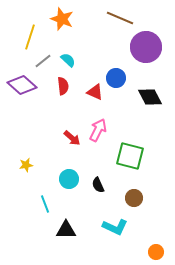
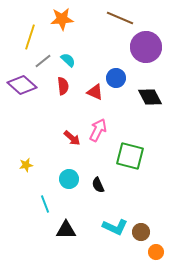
orange star: rotated 25 degrees counterclockwise
brown circle: moved 7 px right, 34 px down
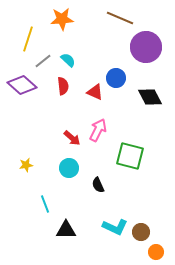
yellow line: moved 2 px left, 2 px down
cyan circle: moved 11 px up
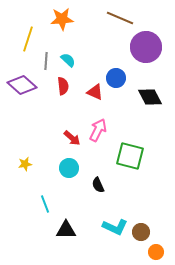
gray line: moved 3 px right; rotated 48 degrees counterclockwise
yellow star: moved 1 px left, 1 px up
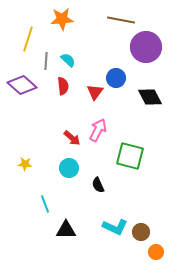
brown line: moved 1 px right, 2 px down; rotated 12 degrees counterclockwise
red triangle: rotated 42 degrees clockwise
yellow star: rotated 16 degrees clockwise
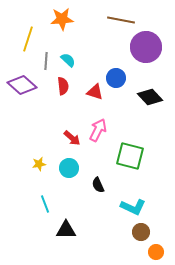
red triangle: rotated 48 degrees counterclockwise
black diamond: rotated 15 degrees counterclockwise
yellow star: moved 14 px right; rotated 16 degrees counterclockwise
cyan L-shape: moved 18 px right, 20 px up
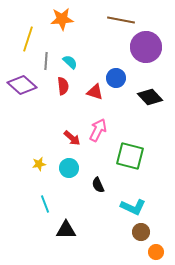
cyan semicircle: moved 2 px right, 2 px down
